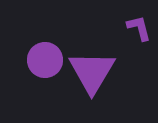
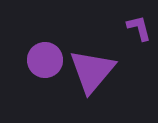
purple triangle: moved 1 px up; rotated 9 degrees clockwise
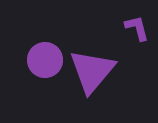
purple L-shape: moved 2 px left
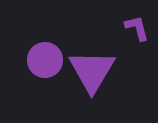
purple triangle: rotated 9 degrees counterclockwise
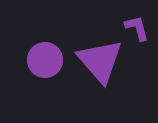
purple triangle: moved 8 px right, 10 px up; rotated 12 degrees counterclockwise
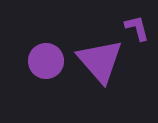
purple circle: moved 1 px right, 1 px down
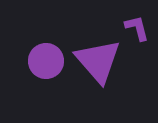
purple triangle: moved 2 px left
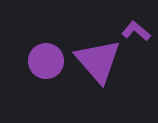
purple L-shape: moved 1 px left, 3 px down; rotated 36 degrees counterclockwise
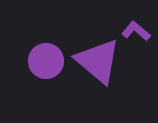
purple triangle: rotated 9 degrees counterclockwise
